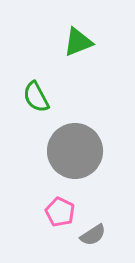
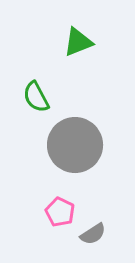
gray circle: moved 6 px up
gray semicircle: moved 1 px up
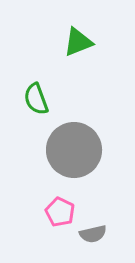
green semicircle: moved 2 px down; rotated 8 degrees clockwise
gray circle: moved 1 px left, 5 px down
gray semicircle: rotated 20 degrees clockwise
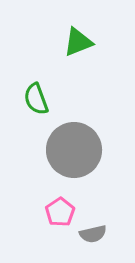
pink pentagon: rotated 12 degrees clockwise
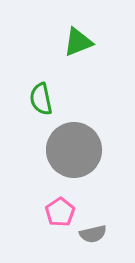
green semicircle: moved 5 px right; rotated 8 degrees clockwise
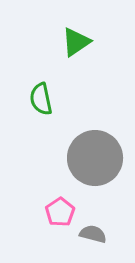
green triangle: moved 2 px left; rotated 12 degrees counterclockwise
gray circle: moved 21 px right, 8 px down
gray semicircle: rotated 152 degrees counterclockwise
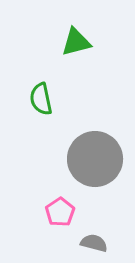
green triangle: rotated 20 degrees clockwise
gray circle: moved 1 px down
gray semicircle: moved 1 px right, 9 px down
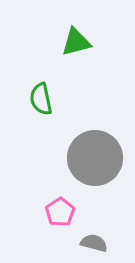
gray circle: moved 1 px up
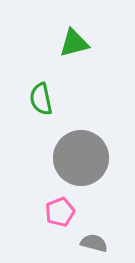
green triangle: moved 2 px left, 1 px down
gray circle: moved 14 px left
pink pentagon: rotated 12 degrees clockwise
